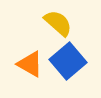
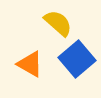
blue square: moved 9 px right, 2 px up
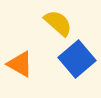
orange triangle: moved 10 px left
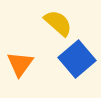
orange triangle: rotated 36 degrees clockwise
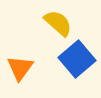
orange triangle: moved 4 px down
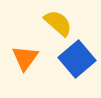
orange triangle: moved 5 px right, 10 px up
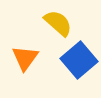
blue square: moved 2 px right, 1 px down
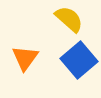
yellow semicircle: moved 11 px right, 4 px up
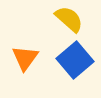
blue square: moved 4 px left
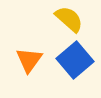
orange triangle: moved 4 px right, 2 px down
